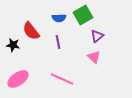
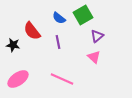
blue semicircle: rotated 40 degrees clockwise
red semicircle: moved 1 px right
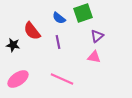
green square: moved 2 px up; rotated 12 degrees clockwise
pink triangle: rotated 32 degrees counterclockwise
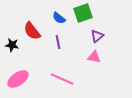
black star: moved 1 px left
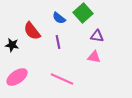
green square: rotated 24 degrees counterclockwise
purple triangle: rotated 48 degrees clockwise
pink ellipse: moved 1 px left, 2 px up
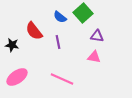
blue semicircle: moved 1 px right, 1 px up
red semicircle: moved 2 px right
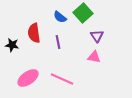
red semicircle: moved 2 px down; rotated 30 degrees clockwise
purple triangle: rotated 48 degrees clockwise
pink ellipse: moved 11 px right, 1 px down
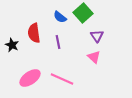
black star: rotated 16 degrees clockwise
pink triangle: rotated 32 degrees clockwise
pink ellipse: moved 2 px right
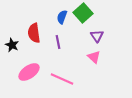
blue semicircle: moved 2 px right; rotated 72 degrees clockwise
pink ellipse: moved 1 px left, 6 px up
